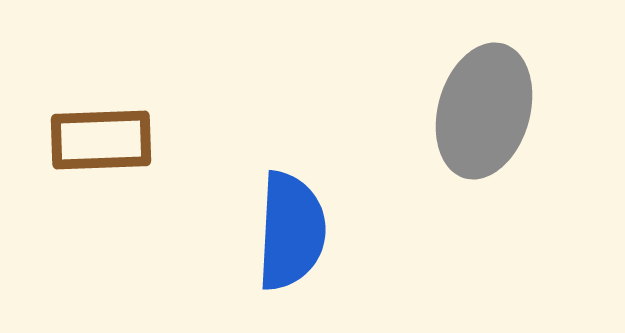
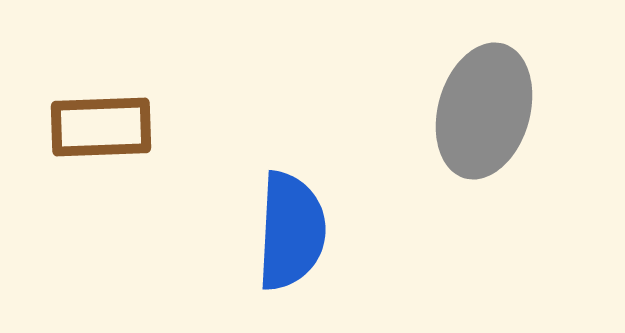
brown rectangle: moved 13 px up
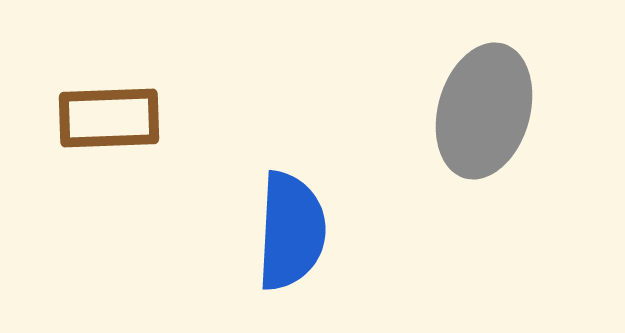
brown rectangle: moved 8 px right, 9 px up
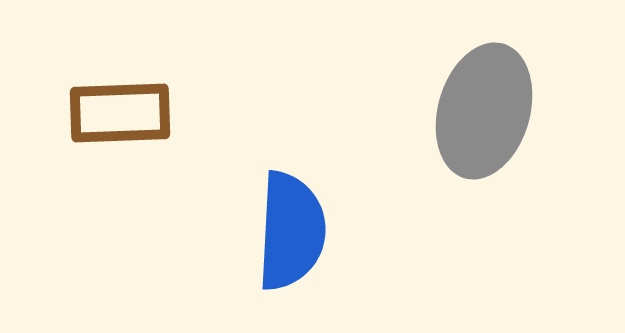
brown rectangle: moved 11 px right, 5 px up
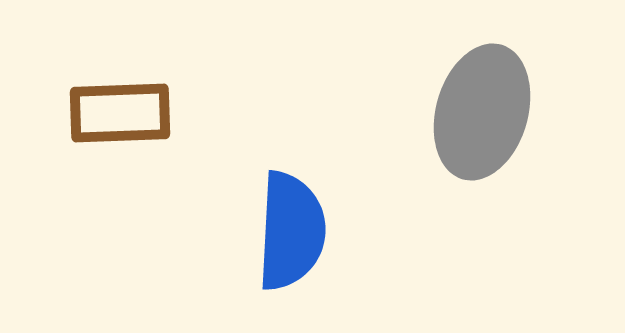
gray ellipse: moved 2 px left, 1 px down
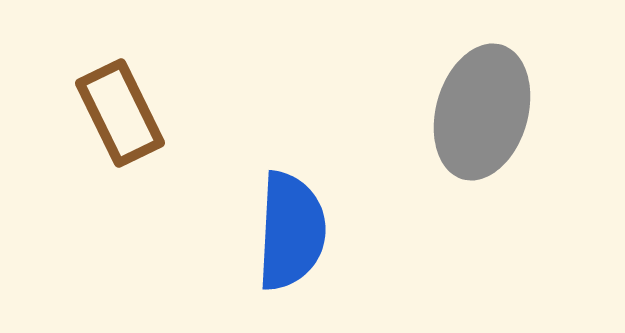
brown rectangle: rotated 66 degrees clockwise
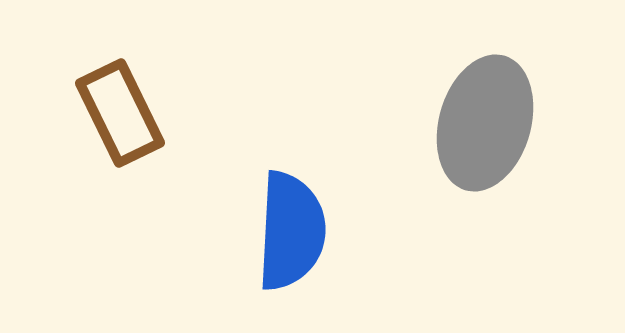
gray ellipse: moved 3 px right, 11 px down
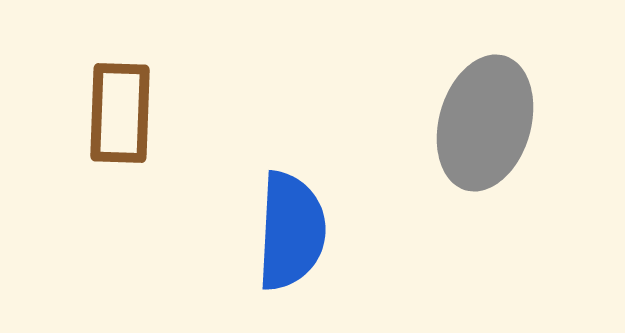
brown rectangle: rotated 28 degrees clockwise
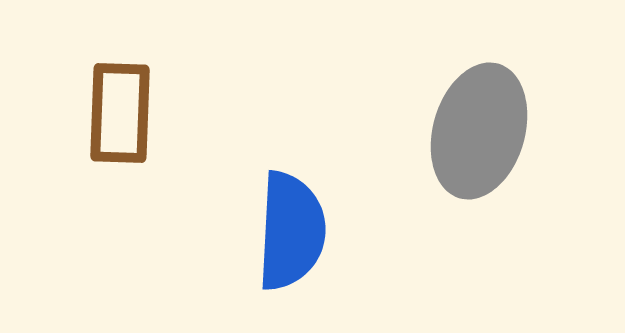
gray ellipse: moved 6 px left, 8 px down
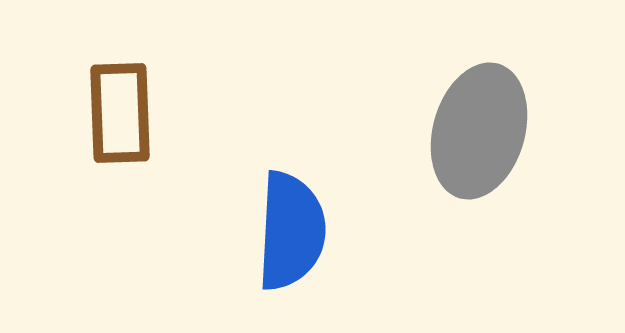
brown rectangle: rotated 4 degrees counterclockwise
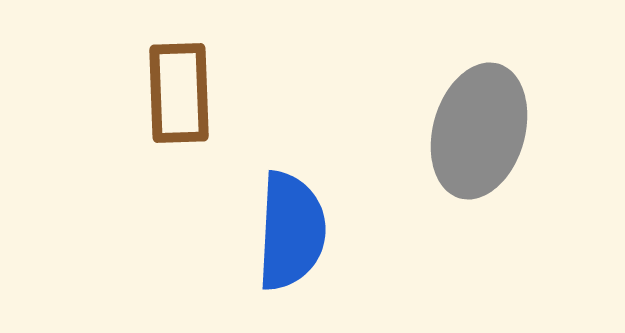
brown rectangle: moved 59 px right, 20 px up
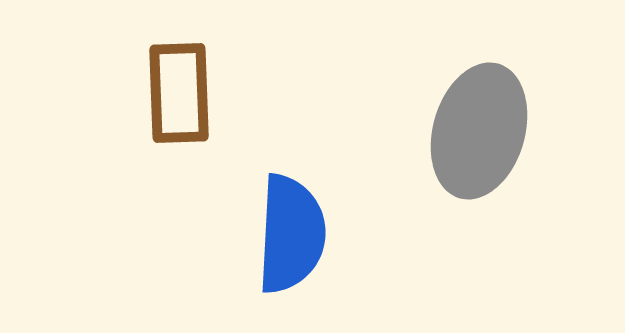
blue semicircle: moved 3 px down
